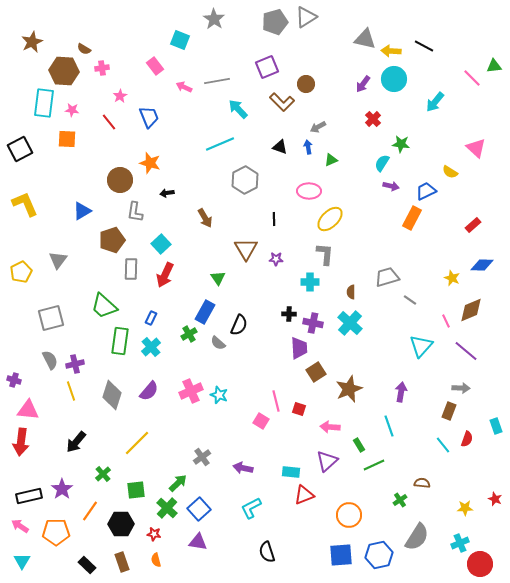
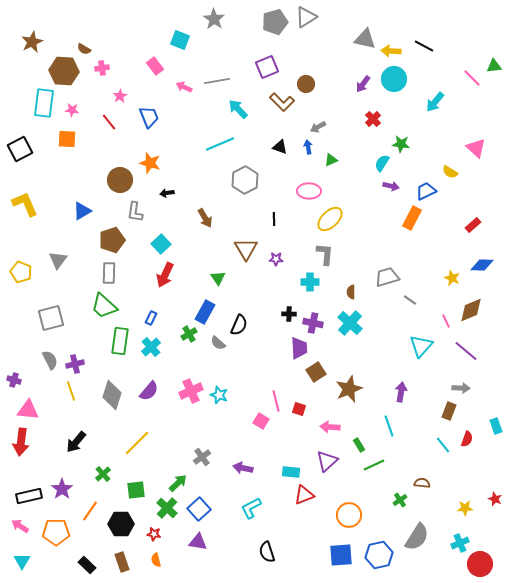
gray rectangle at (131, 269): moved 22 px left, 4 px down
yellow pentagon at (21, 272): rotated 25 degrees counterclockwise
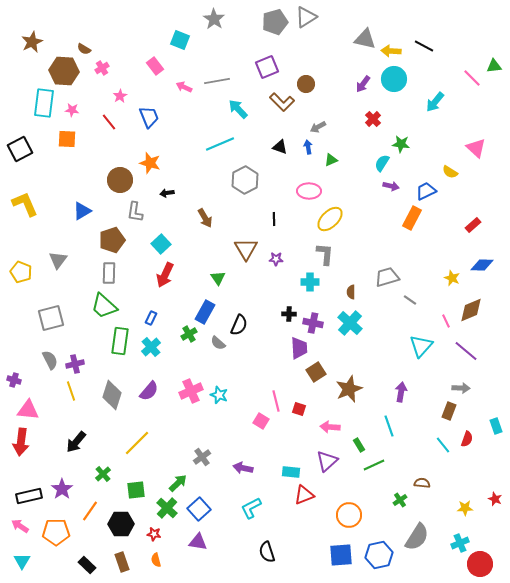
pink cross at (102, 68): rotated 24 degrees counterclockwise
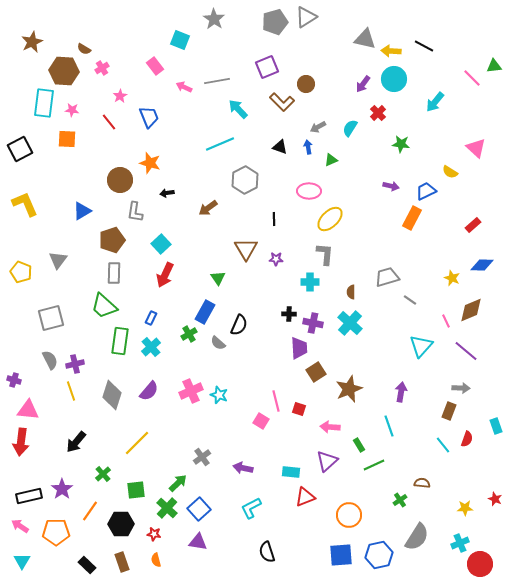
red cross at (373, 119): moved 5 px right, 6 px up
cyan semicircle at (382, 163): moved 32 px left, 35 px up
brown arrow at (205, 218): moved 3 px right, 10 px up; rotated 84 degrees clockwise
gray rectangle at (109, 273): moved 5 px right
red triangle at (304, 495): moved 1 px right, 2 px down
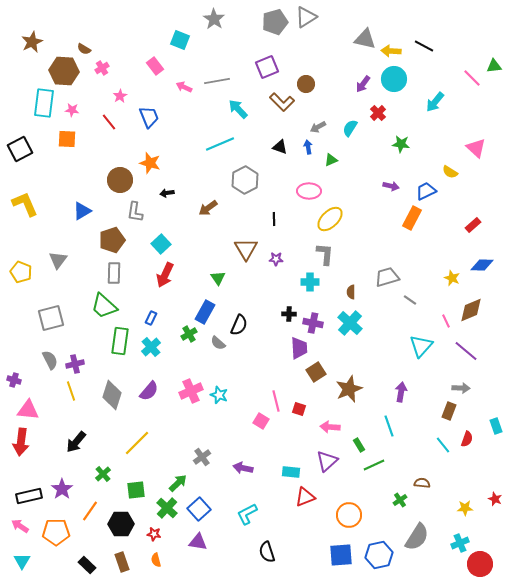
cyan L-shape at (251, 508): moved 4 px left, 6 px down
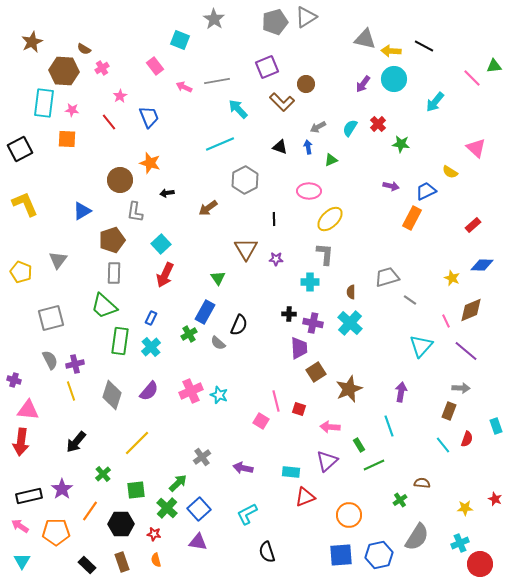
red cross at (378, 113): moved 11 px down
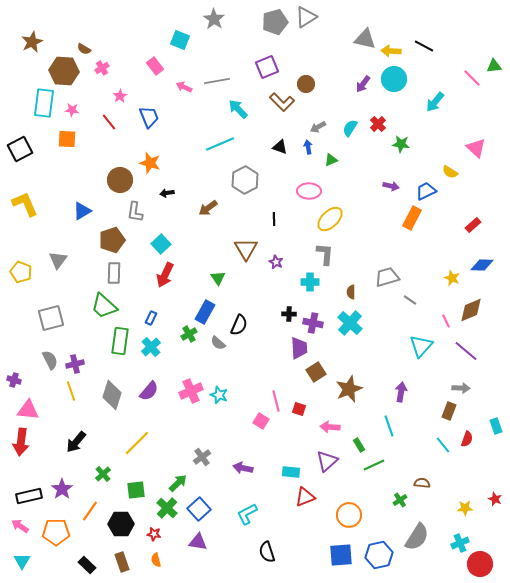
purple star at (276, 259): moved 3 px down; rotated 24 degrees clockwise
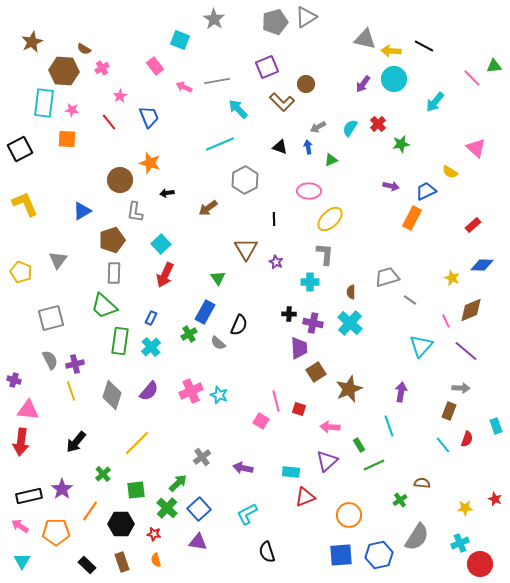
green star at (401, 144): rotated 18 degrees counterclockwise
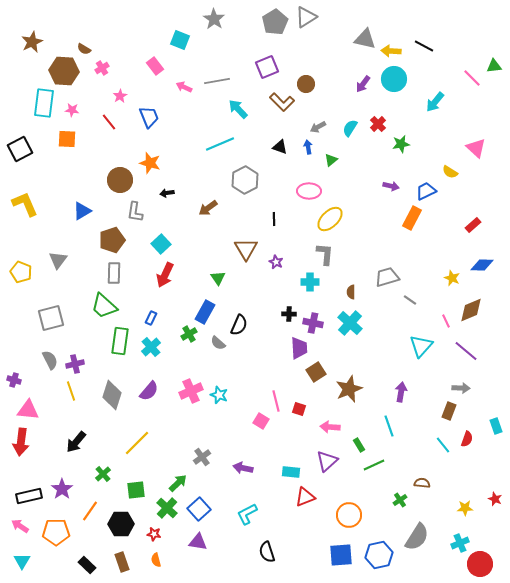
gray pentagon at (275, 22): rotated 15 degrees counterclockwise
green triangle at (331, 160): rotated 16 degrees counterclockwise
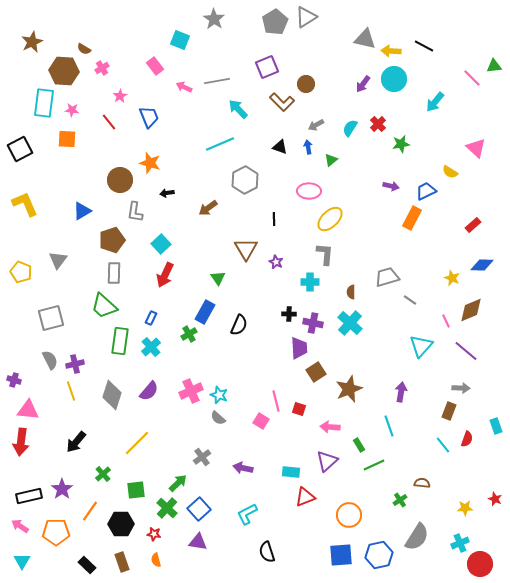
gray arrow at (318, 127): moved 2 px left, 2 px up
gray semicircle at (218, 343): moved 75 px down
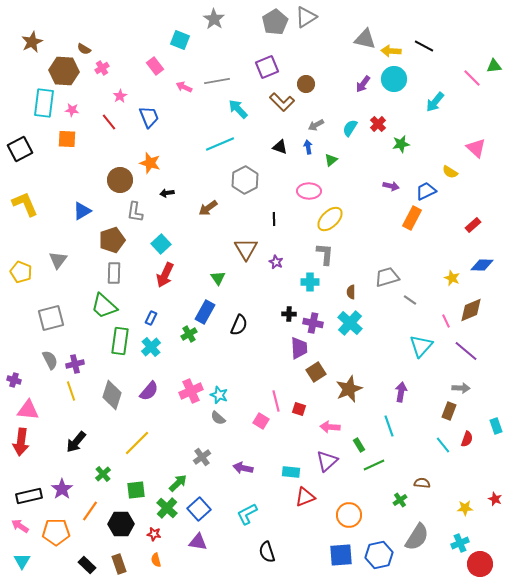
brown rectangle at (122, 562): moved 3 px left, 2 px down
